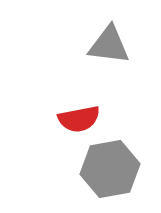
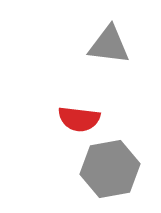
red semicircle: rotated 18 degrees clockwise
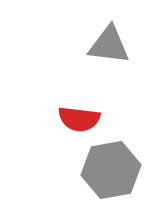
gray hexagon: moved 1 px right, 1 px down
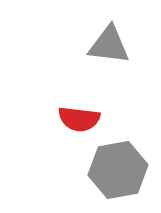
gray hexagon: moved 7 px right
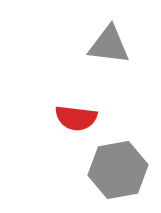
red semicircle: moved 3 px left, 1 px up
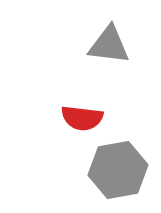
red semicircle: moved 6 px right
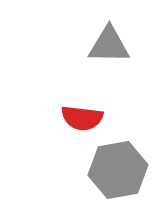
gray triangle: rotated 6 degrees counterclockwise
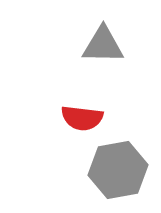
gray triangle: moved 6 px left
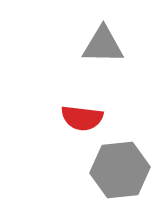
gray hexagon: moved 2 px right; rotated 4 degrees clockwise
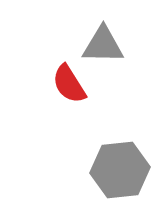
red semicircle: moved 13 px left, 34 px up; rotated 51 degrees clockwise
